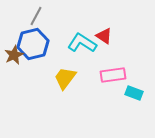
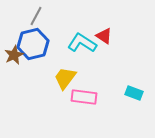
pink rectangle: moved 29 px left, 22 px down; rotated 15 degrees clockwise
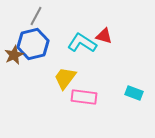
red triangle: rotated 18 degrees counterclockwise
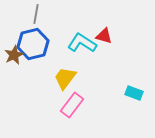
gray line: moved 2 px up; rotated 18 degrees counterclockwise
pink rectangle: moved 12 px left, 8 px down; rotated 60 degrees counterclockwise
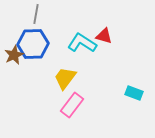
blue hexagon: rotated 12 degrees clockwise
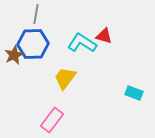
pink rectangle: moved 20 px left, 15 px down
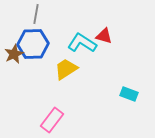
brown star: moved 1 px up
yellow trapezoid: moved 1 px right, 9 px up; rotated 20 degrees clockwise
cyan rectangle: moved 5 px left, 1 px down
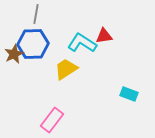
red triangle: rotated 24 degrees counterclockwise
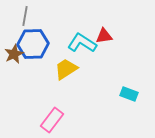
gray line: moved 11 px left, 2 px down
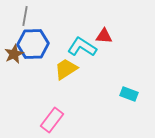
red triangle: rotated 12 degrees clockwise
cyan L-shape: moved 4 px down
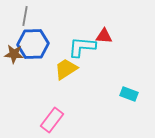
cyan L-shape: rotated 28 degrees counterclockwise
brown star: rotated 30 degrees clockwise
